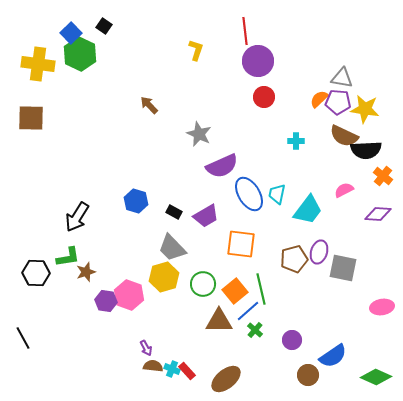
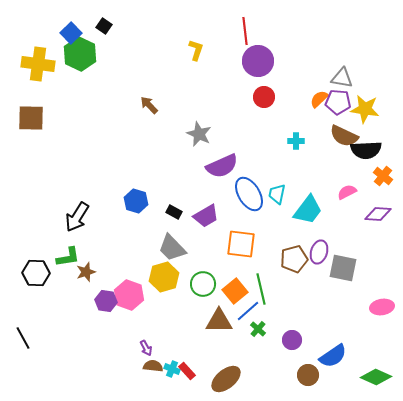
pink semicircle at (344, 190): moved 3 px right, 2 px down
green cross at (255, 330): moved 3 px right, 1 px up
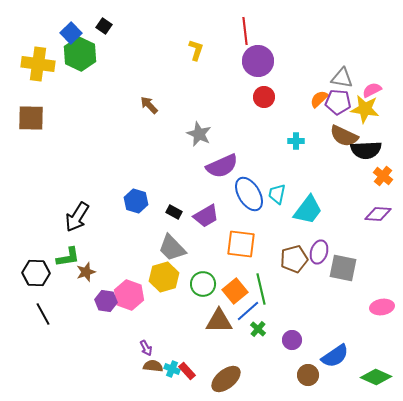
pink semicircle at (347, 192): moved 25 px right, 102 px up
black line at (23, 338): moved 20 px right, 24 px up
blue semicircle at (333, 356): moved 2 px right
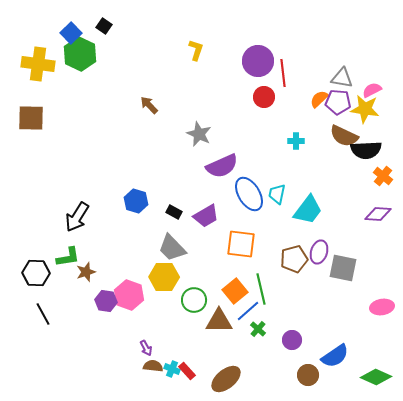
red line at (245, 31): moved 38 px right, 42 px down
yellow hexagon at (164, 277): rotated 16 degrees clockwise
green circle at (203, 284): moved 9 px left, 16 px down
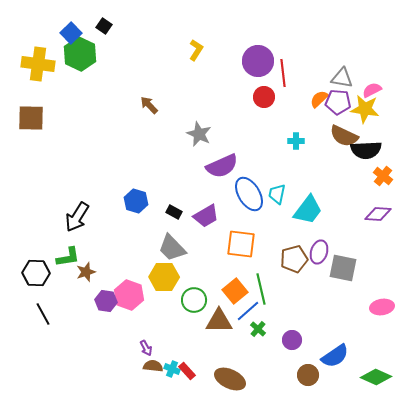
yellow L-shape at (196, 50): rotated 15 degrees clockwise
brown ellipse at (226, 379): moved 4 px right; rotated 64 degrees clockwise
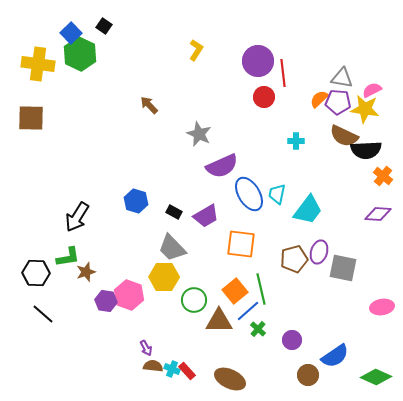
black line at (43, 314): rotated 20 degrees counterclockwise
